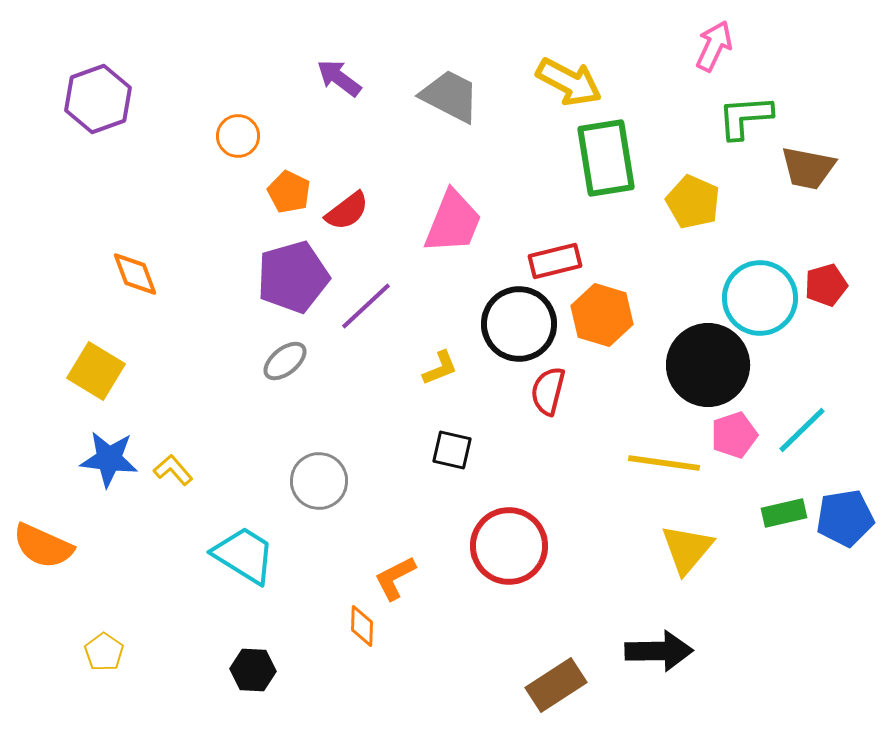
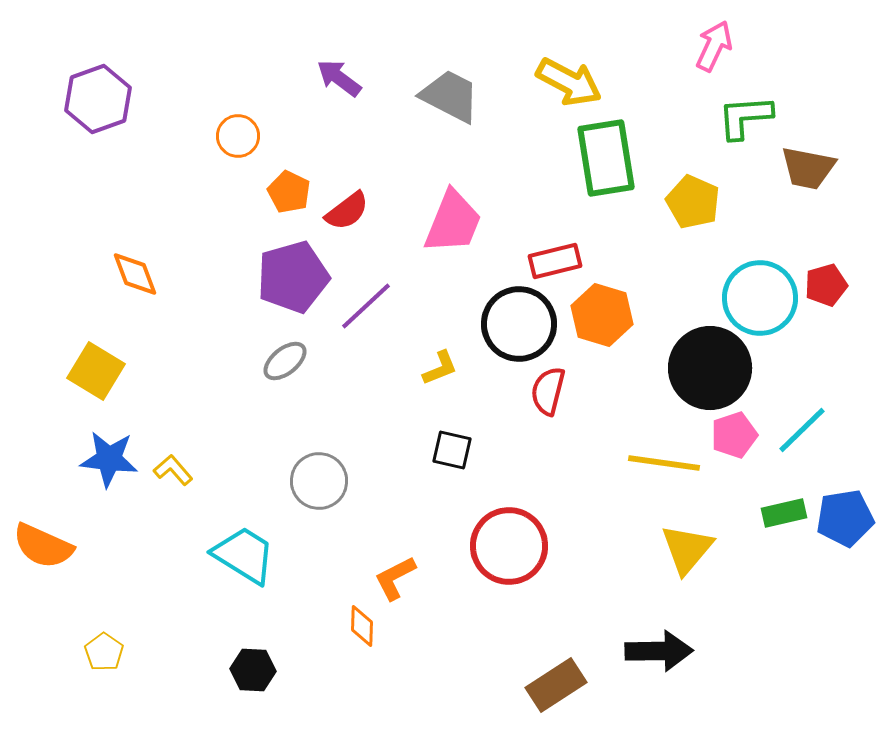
black circle at (708, 365): moved 2 px right, 3 px down
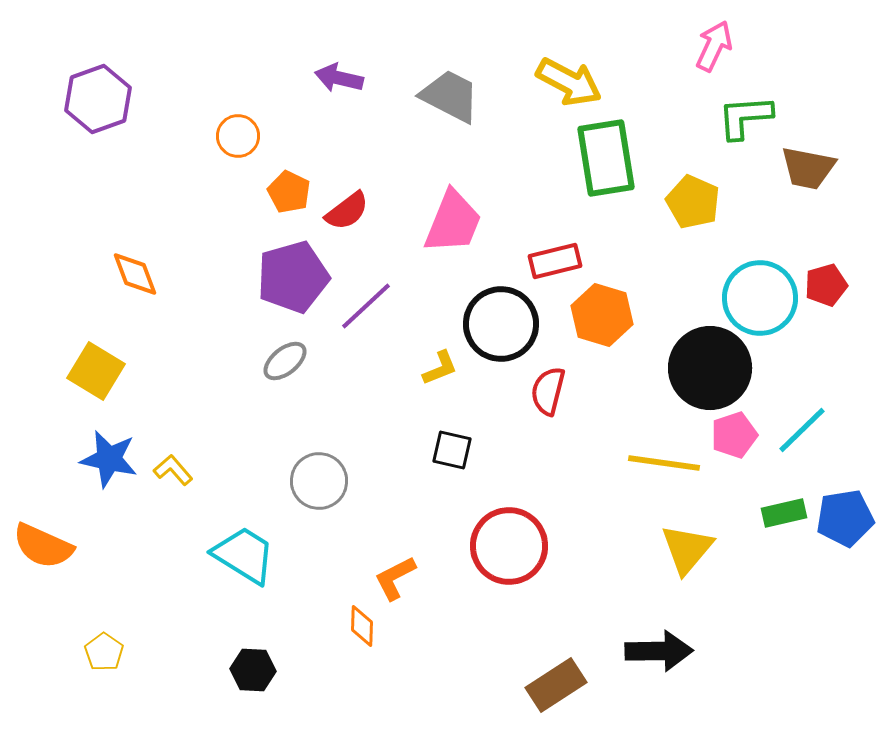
purple arrow at (339, 78): rotated 24 degrees counterclockwise
black circle at (519, 324): moved 18 px left
blue star at (109, 459): rotated 6 degrees clockwise
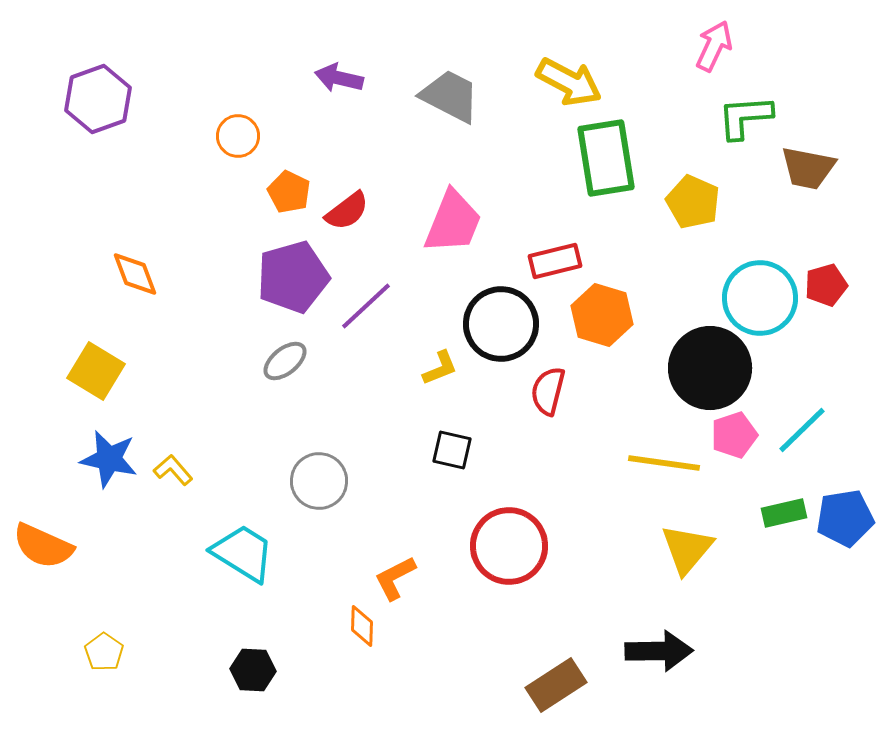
cyan trapezoid at (244, 555): moved 1 px left, 2 px up
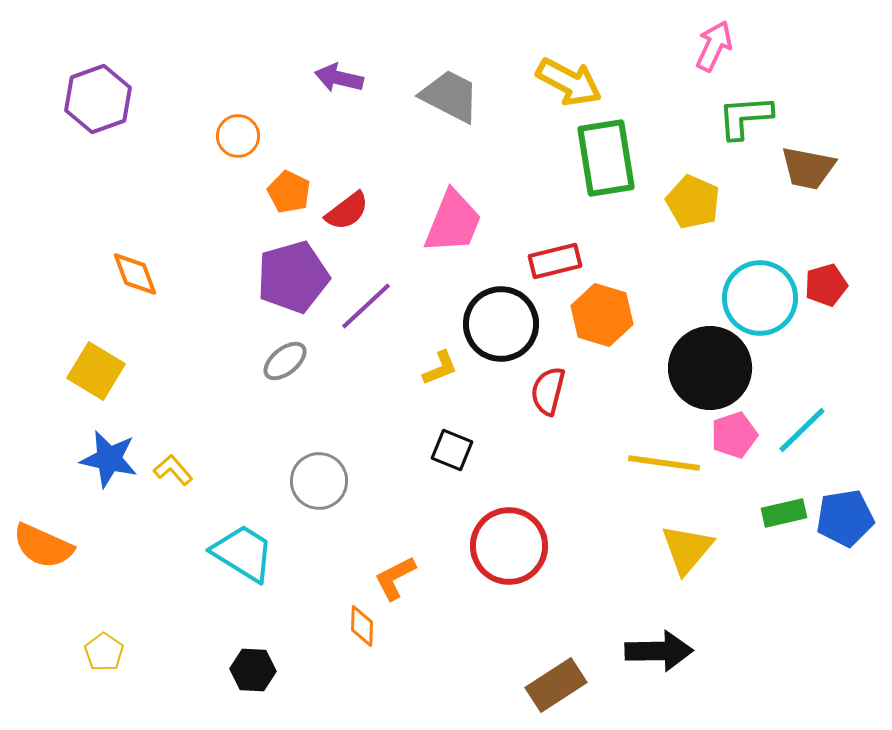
black square at (452, 450): rotated 9 degrees clockwise
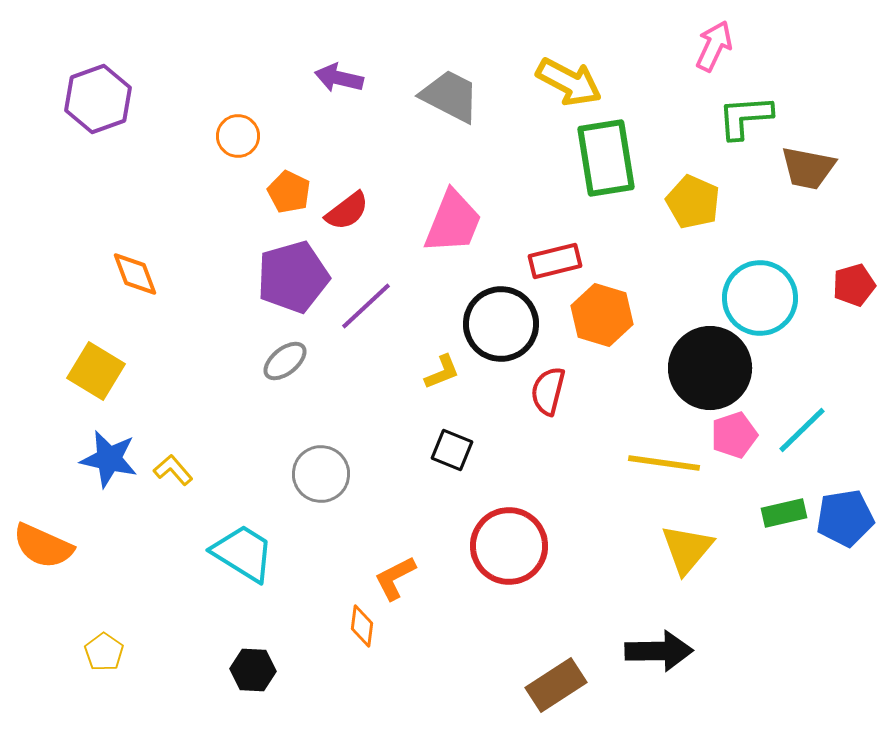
red pentagon at (826, 285): moved 28 px right
yellow L-shape at (440, 368): moved 2 px right, 4 px down
gray circle at (319, 481): moved 2 px right, 7 px up
orange diamond at (362, 626): rotated 6 degrees clockwise
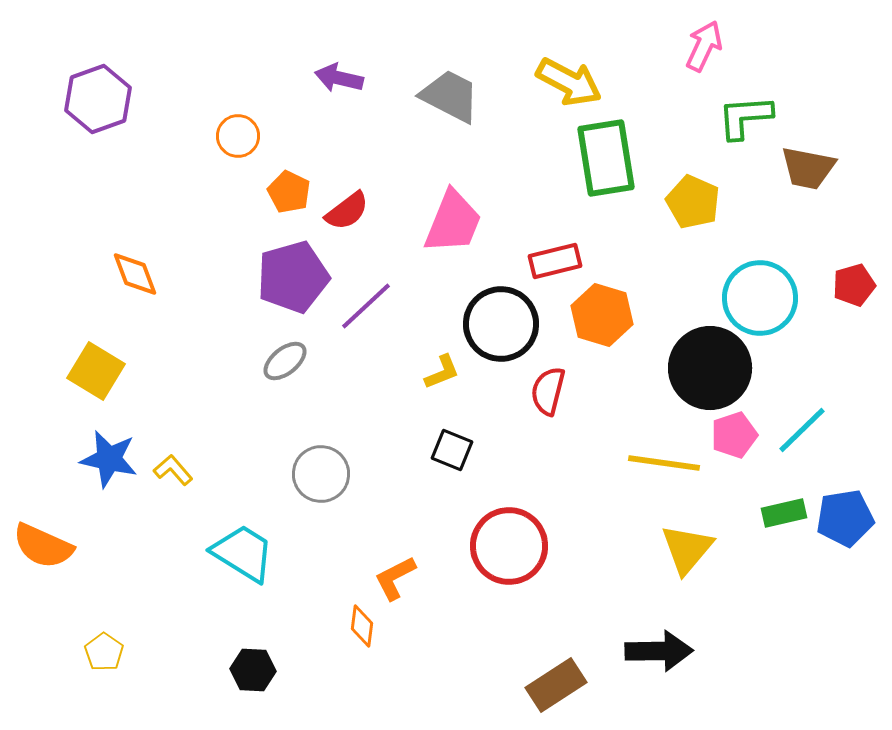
pink arrow at (714, 46): moved 10 px left
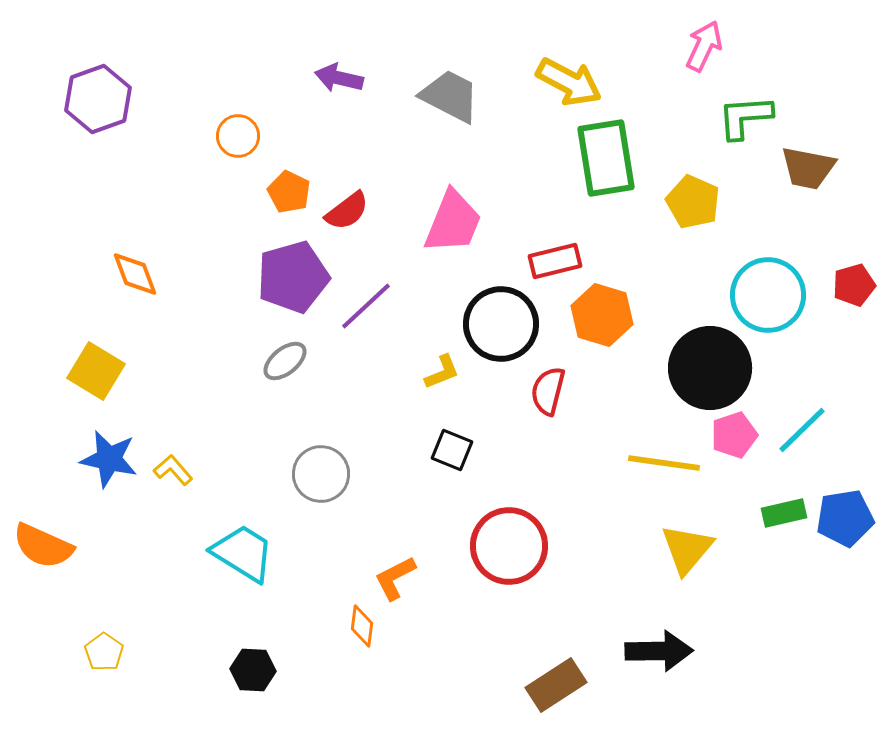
cyan circle at (760, 298): moved 8 px right, 3 px up
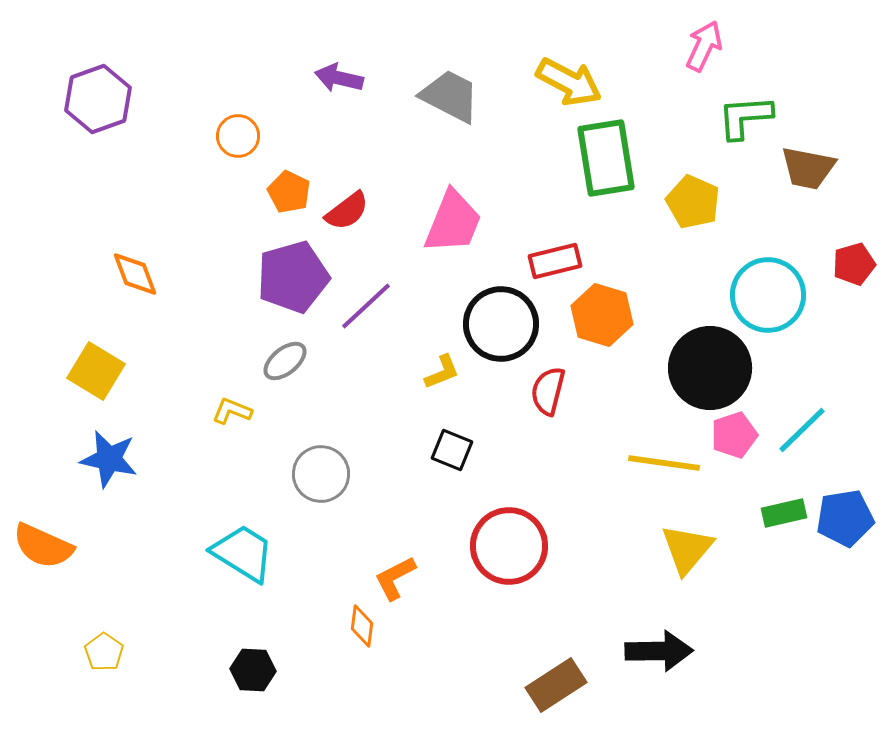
red pentagon at (854, 285): moved 21 px up
yellow L-shape at (173, 470): moved 59 px right, 59 px up; rotated 27 degrees counterclockwise
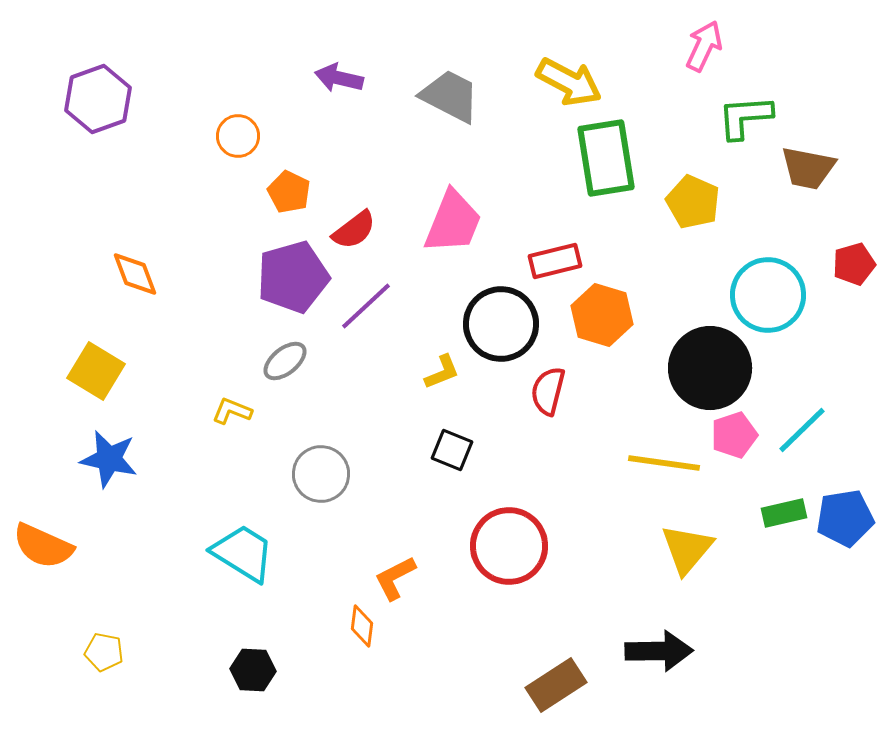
red semicircle at (347, 211): moved 7 px right, 19 px down
yellow pentagon at (104, 652): rotated 24 degrees counterclockwise
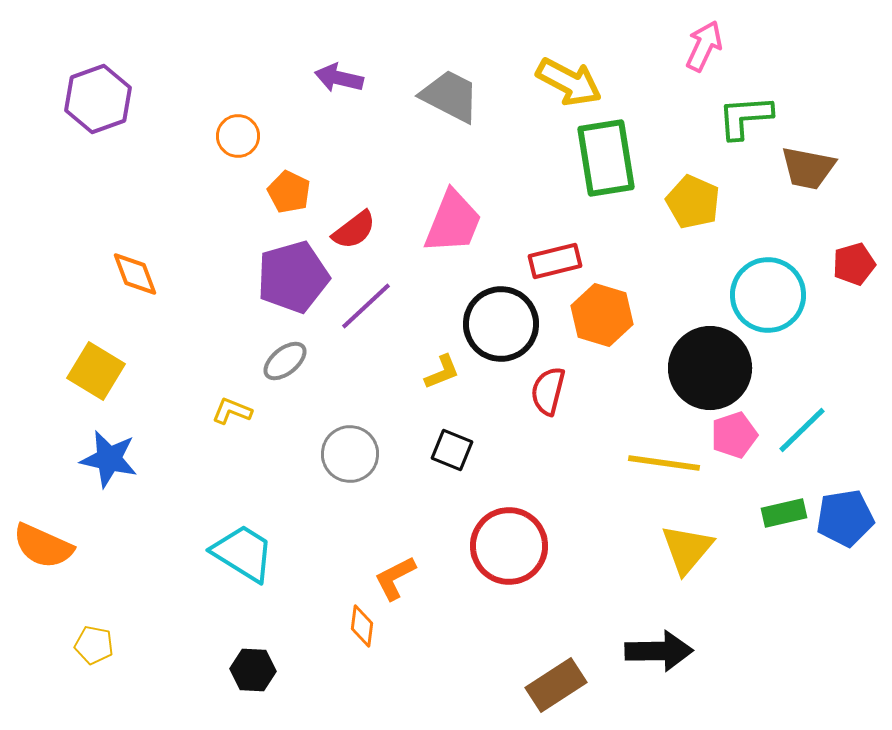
gray circle at (321, 474): moved 29 px right, 20 px up
yellow pentagon at (104, 652): moved 10 px left, 7 px up
